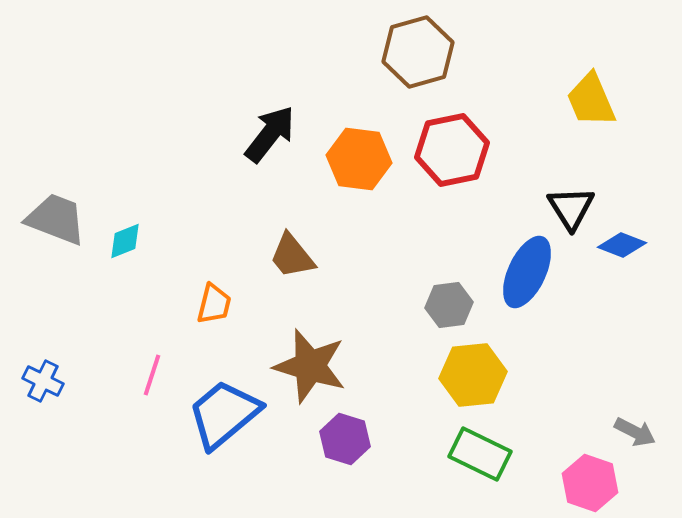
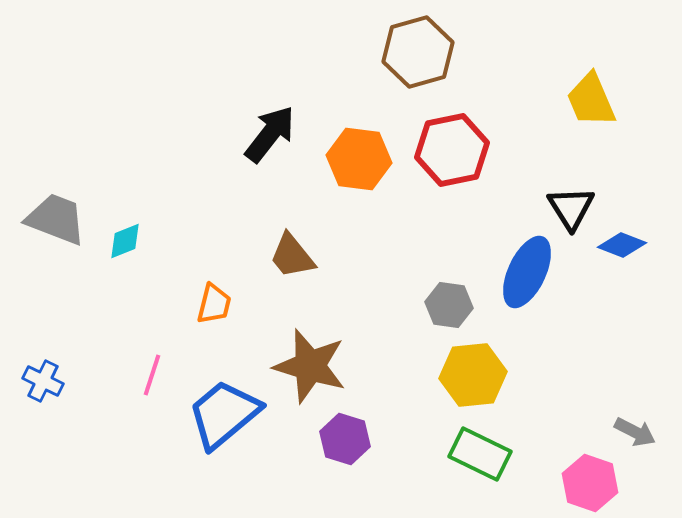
gray hexagon: rotated 15 degrees clockwise
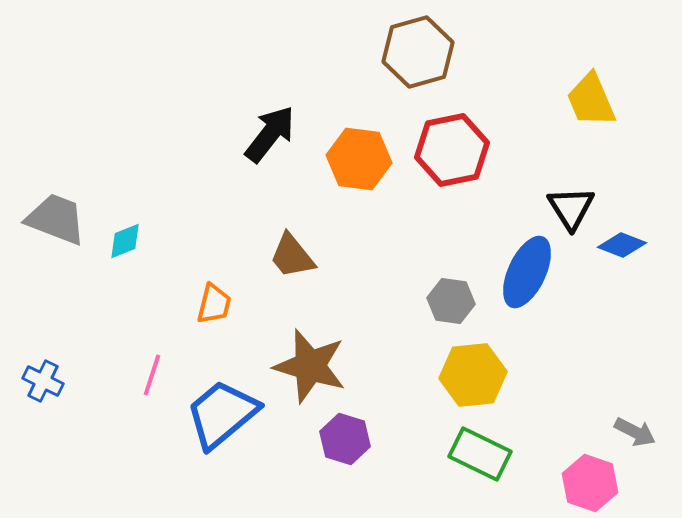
gray hexagon: moved 2 px right, 4 px up
blue trapezoid: moved 2 px left
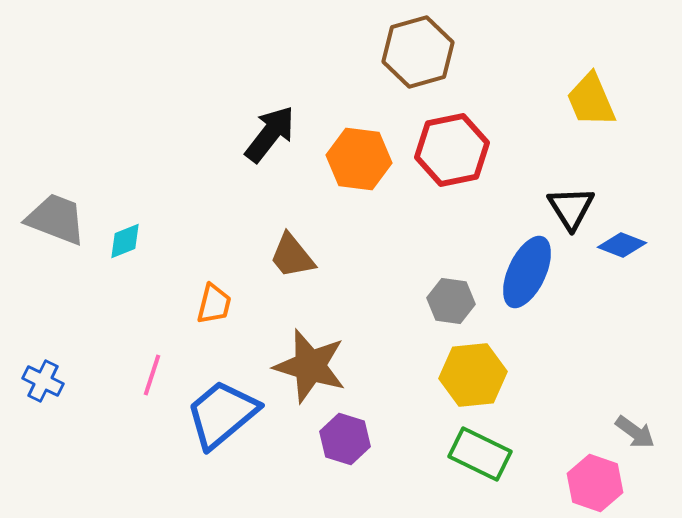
gray arrow: rotated 9 degrees clockwise
pink hexagon: moved 5 px right
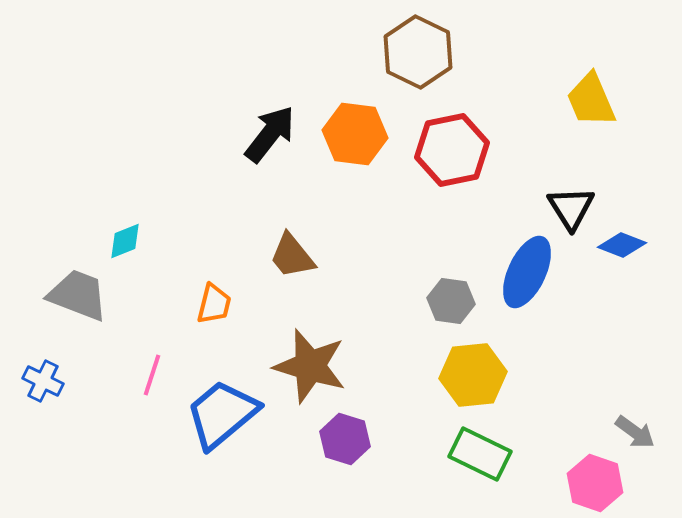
brown hexagon: rotated 18 degrees counterclockwise
orange hexagon: moved 4 px left, 25 px up
gray trapezoid: moved 22 px right, 76 px down
